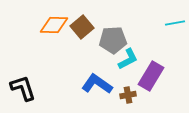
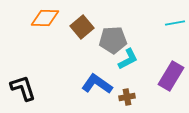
orange diamond: moved 9 px left, 7 px up
purple rectangle: moved 20 px right
brown cross: moved 1 px left, 2 px down
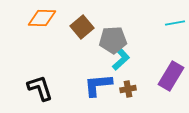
orange diamond: moved 3 px left
cyan L-shape: moved 7 px left; rotated 15 degrees counterclockwise
blue L-shape: moved 1 px right, 1 px down; rotated 40 degrees counterclockwise
black L-shape: moved 17 px right
brown cross: moved 1 px right, 8 px up
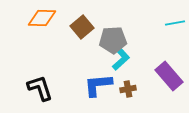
purple rectangle: moved 2 px left; rotated 72 degrees counterclockwise
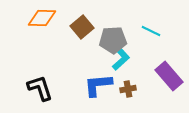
cyan line: moved 24 px left, 8 px down; rotated 36 degrees clockwise
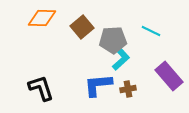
black L-shape: moved 1 px right
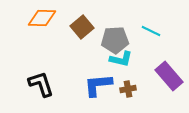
gray pentagon: moved 2 px right
cyan L-shape: rotated 55 degrees clockwise
black L-shape: moved 4 px up
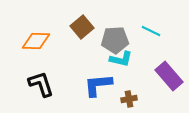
orange diamond: moved 6 px left, 23 px down
brown cross: moved 1 px right, 10 px down
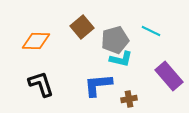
gray pentagon: rotated 12 degrees counterclockwise
